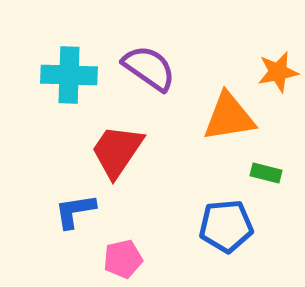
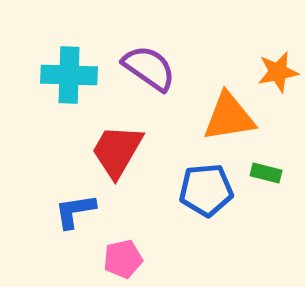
red trapezoid: rotated 4 degrees counterclockwise
blue pentagon: moved 20 px left, 36 px up
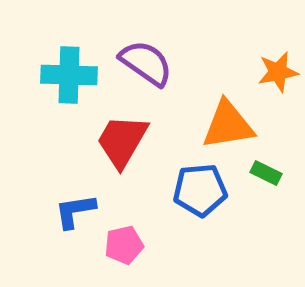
purple semicircle: moved 3 px left, 5 px up
orange triangle: moved 1 px left, 8 px down
red trapezoid: moved 5 px right, 10 px up
green rectangle: rotated 12 degrees clockwise
blue pentagon: moved 6 px left
pink pentagon: moved 1 px right, 14 px up
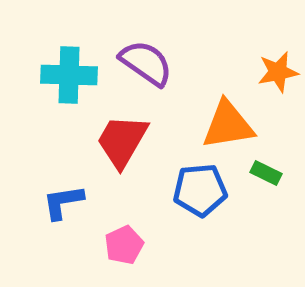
blue L-shape: moved 12 px left, 9 px up
pink pentagon: rotated 12 degrees counterclockwise
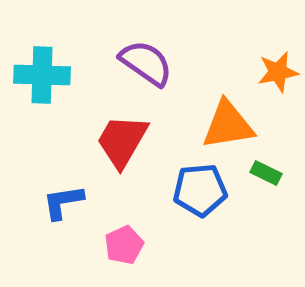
cyan cross: moved 27 px left
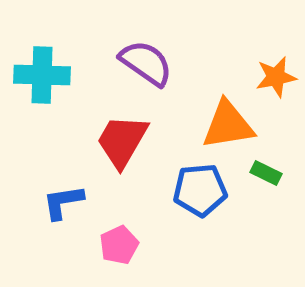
orange star: moved 2 px left, 5 px down
pink pentagon: moved 5 px left
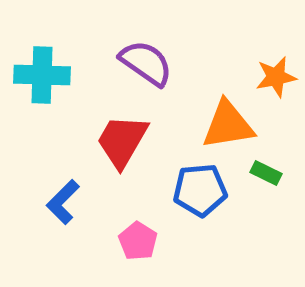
blue L-shape: rotated 36 degrees counterclockwise
pink pentagon: moved 19 px right, 4 px up; rotated 15 degrees counterclockwise
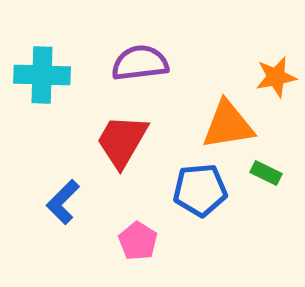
purple semicircle: moved 6 px left; rotated 42 degrees counterclockwise
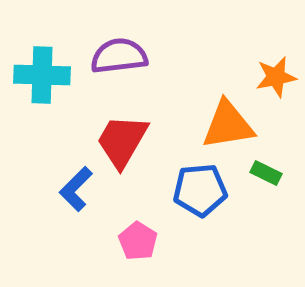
purple semicircle: moved 21 px left, 7 px up
blue L-shape: moved 13 px right, 13 px up
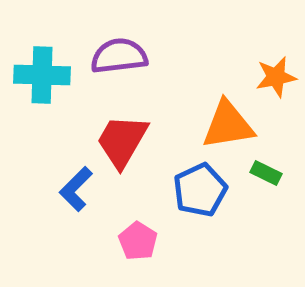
blue pentagon: rotated 20 degrees counterclockwise
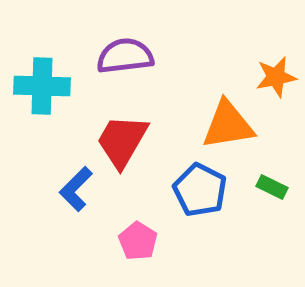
purple semicircle: moved 6 px right
cyan cross: moved 11 px down
green rectangle: moved 6 px right, 14 px down
blue pentagon: rotated 20 degrees counterclockwise
